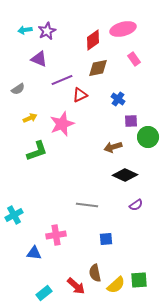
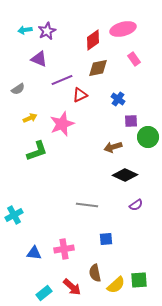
pink cross: moved 8 px right, 14 px down
red arrow: moved 4 px left, 1 px down
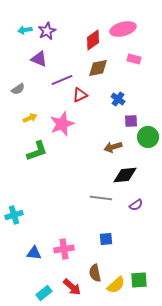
pink rectangle: rotated 40 degrees counterclockwise
black diamond: rotated 30 degrees counterclockwise
gray line: moved 14 px right, 7 px up
cyan cross: rotated 12 degrees clockwise
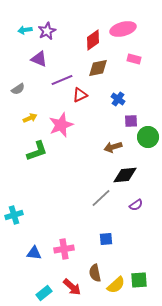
pink star: moved 1 px left, 1 px down
gray line: rotated 50 degrees counterclockwise
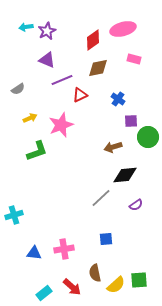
cyan arrow: moved 1 px right, 3 px up
purple triangle: moved 8 px right, 1 px down
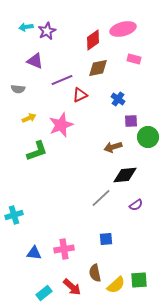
purple triangle: moved 12 px left, 1 px down
gray semicircle: rotated 40 degrees clockwise
yellow arrow: moved 1 px left
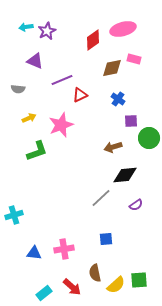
brown diamond: moved 14 px right
green circle: moved 1 px right, 1 px down
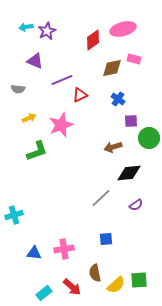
black diamond: moved 4 px right, 2 px up
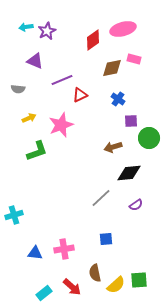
blue triangle: moved 1 px right
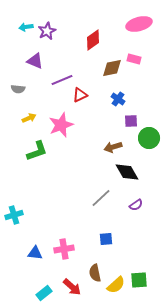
pink ellipse: moved 16 px right, 5 px up
black diamond: moved 2 px left, 1 px up; rotated 65 degrees clockwise
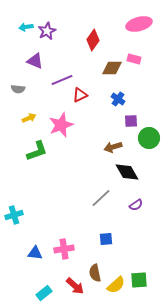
red diamond: rotated 20 degrees counterclockwise
brown diamond: rotated 10 degrees clockwise
red arrow: moved 3 px right, 1 px up
